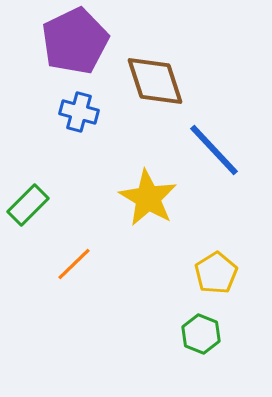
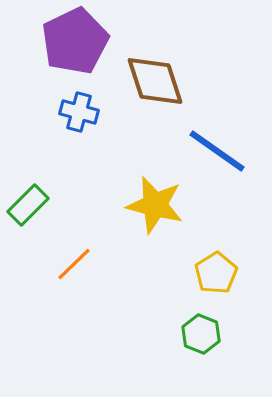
blue line: moved 3 px right, 1 px down; rotated 12 degrees counterclockwise
yellow star: moved 7 px right, 7 px down; rotated 16 degrees counterclockwise
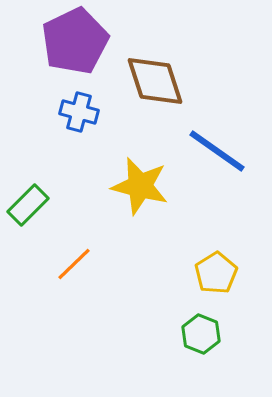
yellow star: moved 15 px left, 19 px up
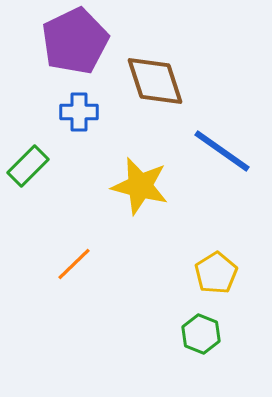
blue cross: rotated 15 degrees counterclockwise
blue line: moved 5 px right
green rectangle: moved 39 px up
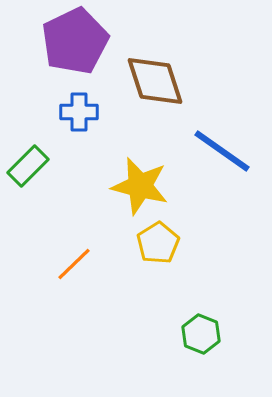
yellow pentagon: moved 58 px left, 30 px up
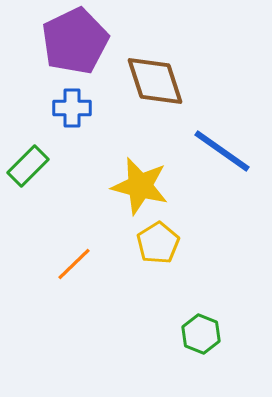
blue cross: moved 7 px left, 4 px up
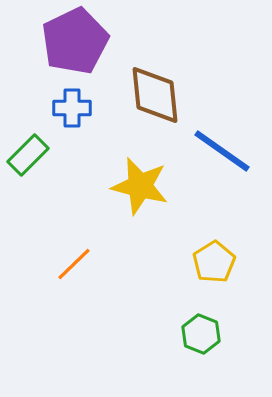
brown diamond: moved 14 px down; rotated 12 degrees clockwise
green rectangle: moved 11 px up
yellow pentagon: moved 56 px right, 19 px down
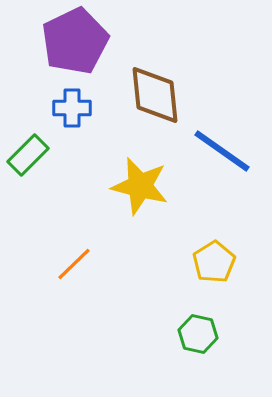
green hexagon: moved 3 px left; rotated 9 degrees counterclockwise
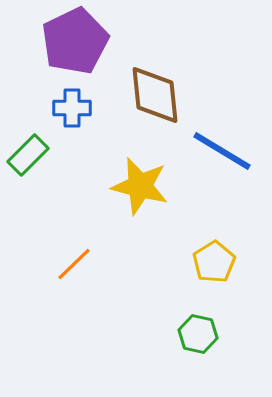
blue line: rotated 4 degrees counterclockwise
